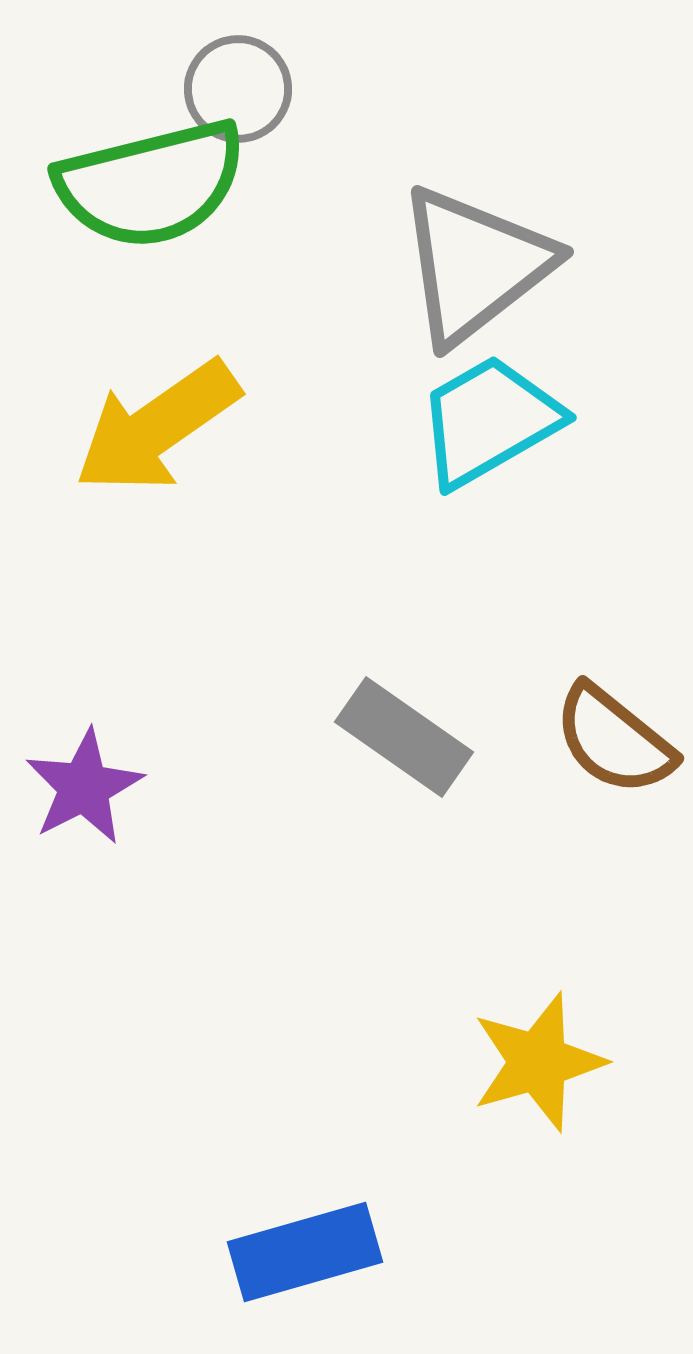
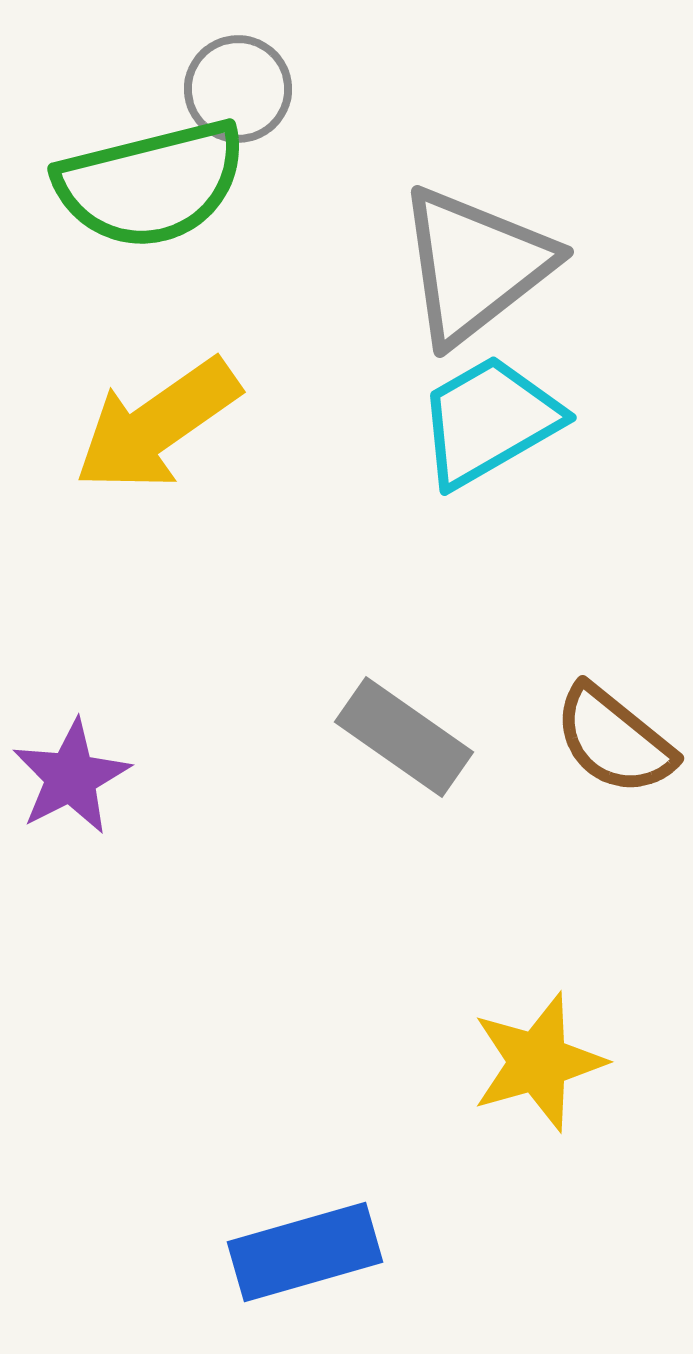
yellow arrow: moved 2 px up
purple star: moved 13 px left, 10 px up
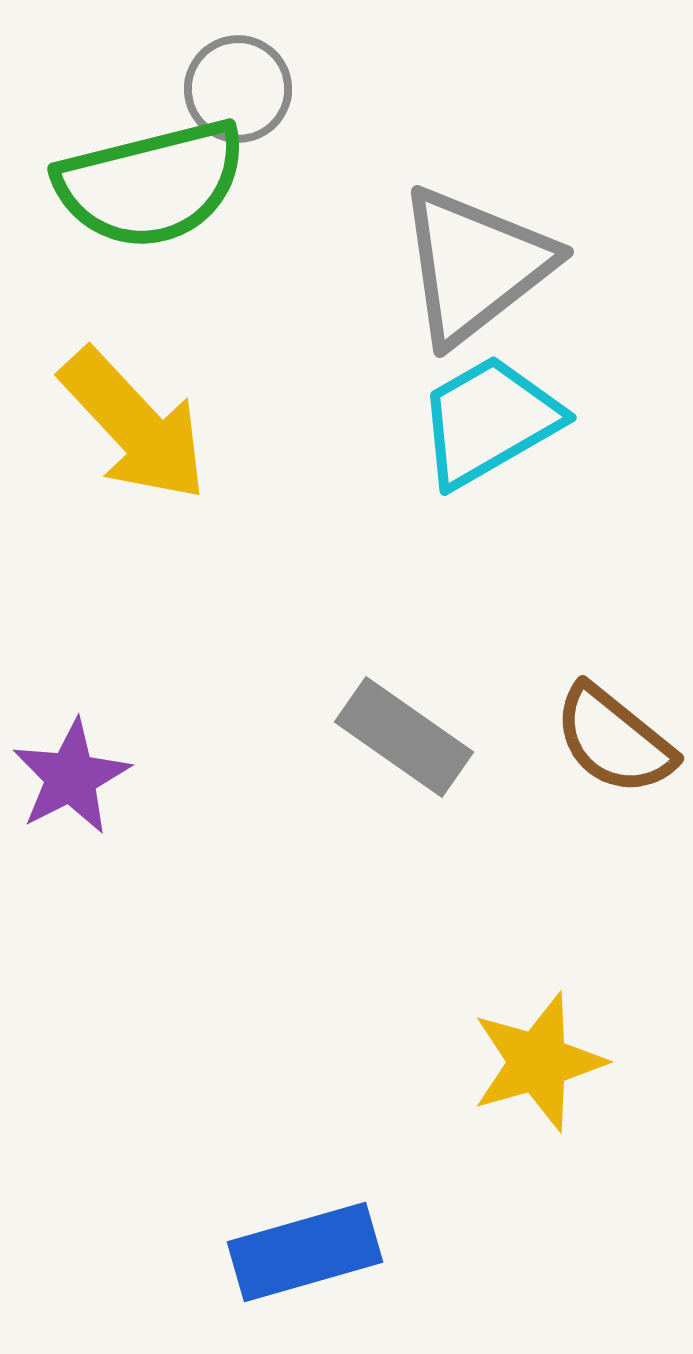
yellow arrow: moved 23 px left; rotated 98 degrees counterclockwise
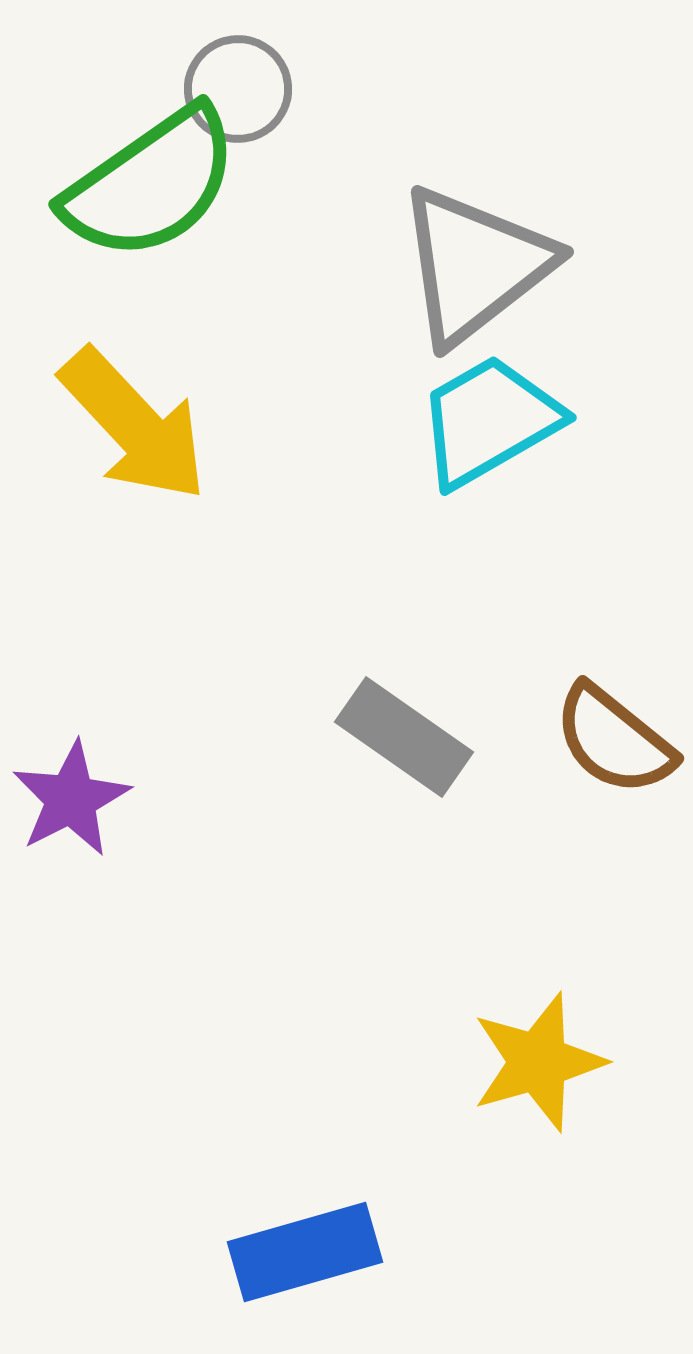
green semicircle: rotated 21 degrees counterclockwise
purple star: moved 22 px down
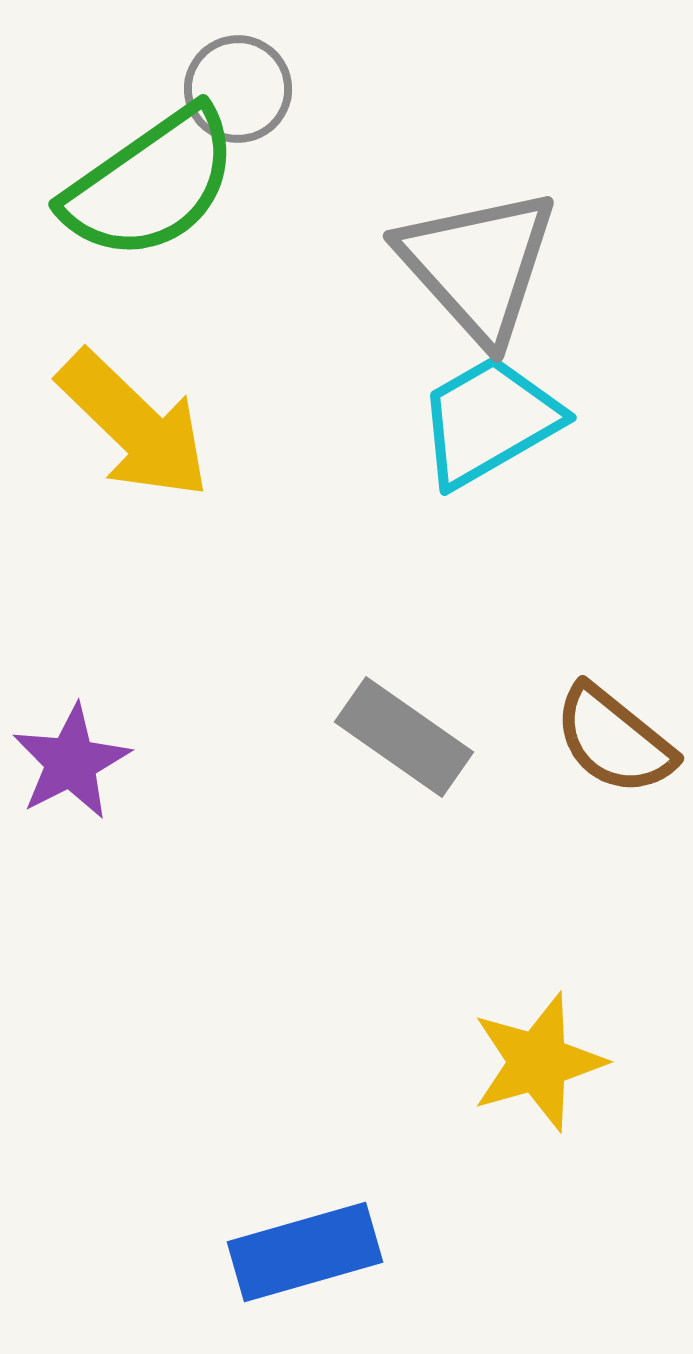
gray triangle: moved 3 px right; rotated 34 degrees counterclockwise
yellow arrow: rotated 3 degrees counterclockwise
purple star: moved 37 px up
